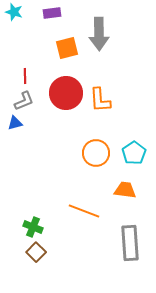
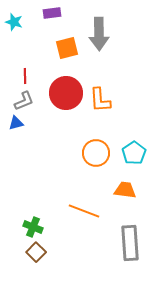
cyan star: moved 10 px down
blue triangle: moved 1 px right
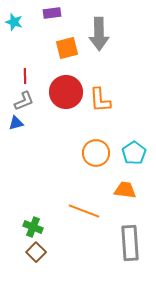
red circle: moved 1 px up
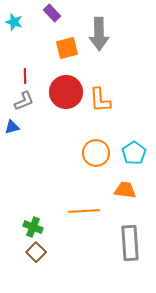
purple rectangle: rotated 54 degrees clockwise
blue triangle: moved 4 px left, 4 px down
orange line: rotated 24 degrees counterclockwise
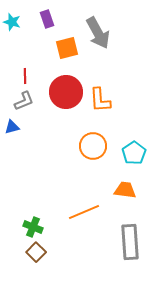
purple rectangle: moved 5 px left, 6 px down; rotated 24 degrees clockwise
cyan star: moved 2 px left
gray arrow: moved 1 px left, 1 px up; rotated 28 degrees counterclockwise
orange circle: moved 3 px left, 7 px up
orange line: moved 1 px down; rotated 20 degrees counterclockwise
gray rectangle: moved 1 px up
